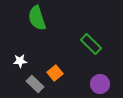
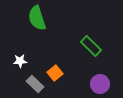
green rectangle: moved 2 px down
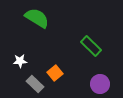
green semicircle: rotated 140 degrees clockwise
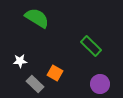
orange square: rotated 21 degrees counterclockwise
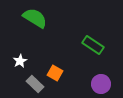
green semicircle: moved 2 px left
green rectangle: moved 2 px right, 1 px up; rotated 10 degrees counterclockwise
white star: rotated 24 degrees counterclockwise
purple circle: moved 1 px right
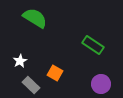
gray rectangle: moved 4 px left, 1 px down
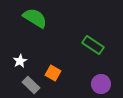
orange square: moved 2 px left
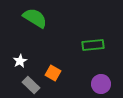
green rectangle: rotated 40 degrees counterclockwise
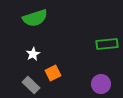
green semicircle: rotated 130 degrees clockwise
green rectangle: moved 14 px right, 1 px up
white star: moved 13 px right, 7 px up
orange square: rotated 35 degrees clockwise
